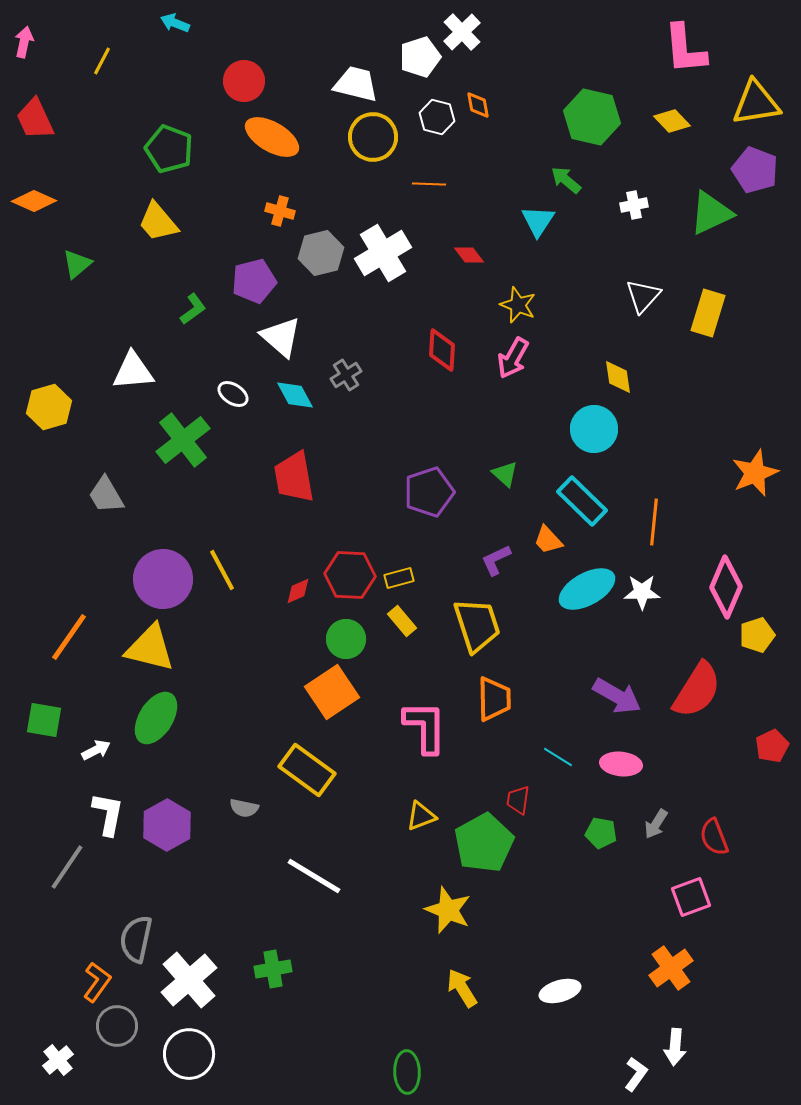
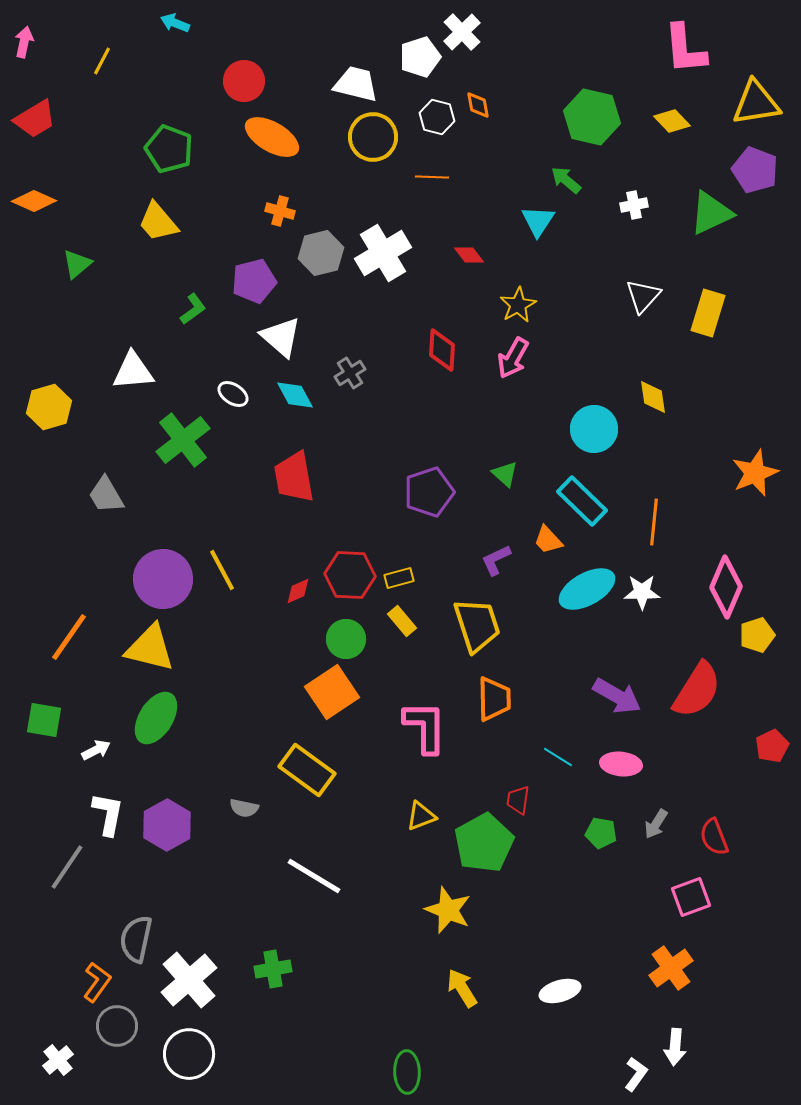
red trapezoid at (35, 119): rotated 96 degrees counterclockwise
orange line at (429, 184): moved 3 px right, 7 px up
yellow star at (518, 305): rotated 21 degrees clockwise
gray cross at (346, 375): moved 4 px right, 2 px up
yellow diamond at (618, 377): moved 35 px right, 20 px down
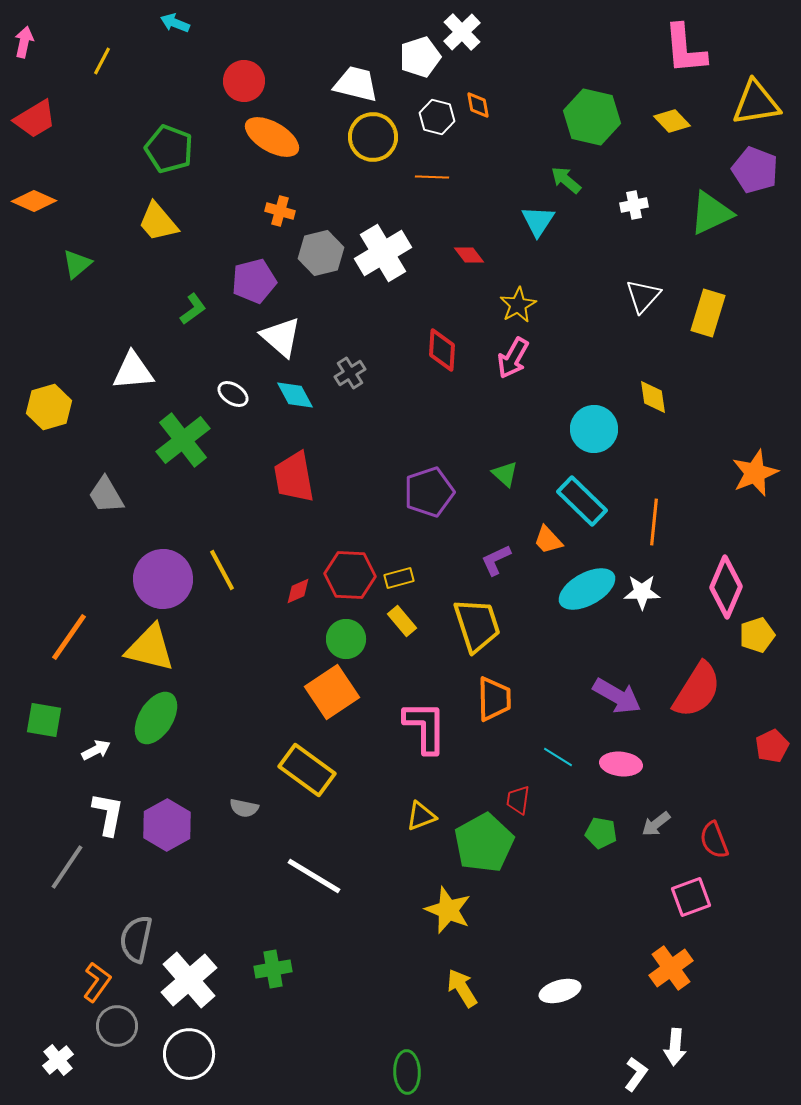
gray arrow at (656, 824): rotated 20 degrees clockwise
red semicircle at (714, 837): moved 3 px down
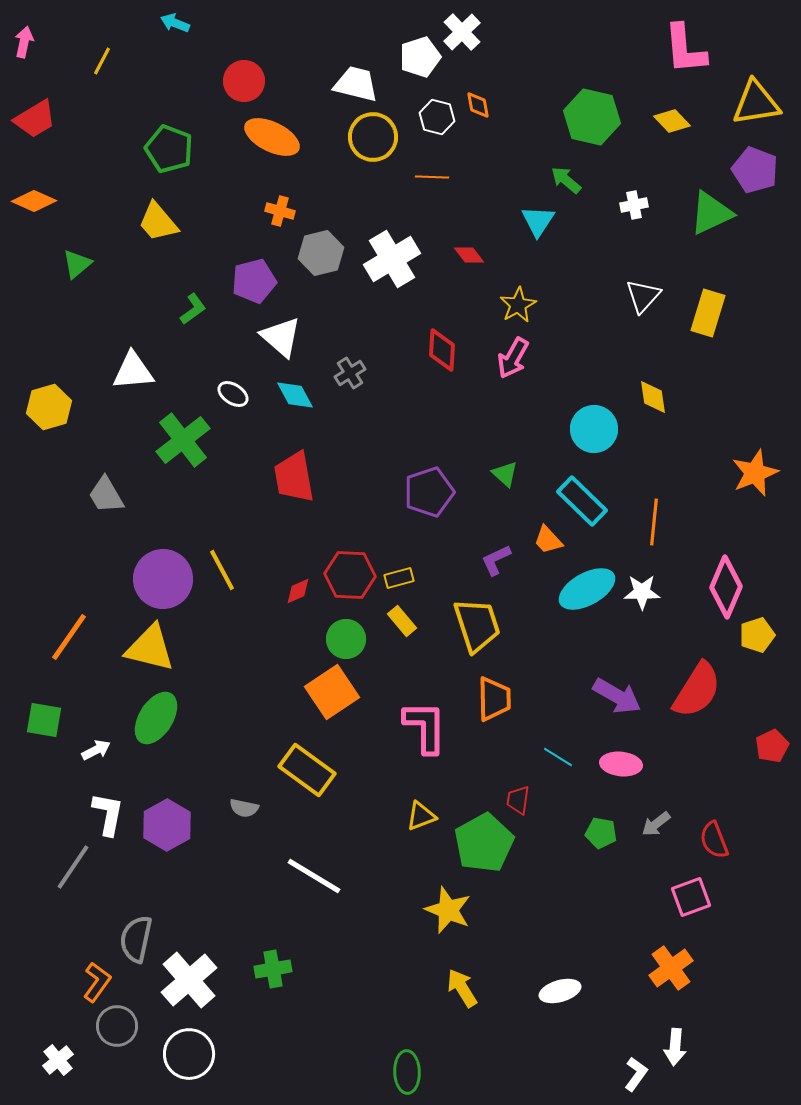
orange ellipse at (272, 137): rotated 4 degrees counterclockwise
white cross at (383, 253): moved 9 px right, 6 px down
gray line at (67, 867): moved 6 px right
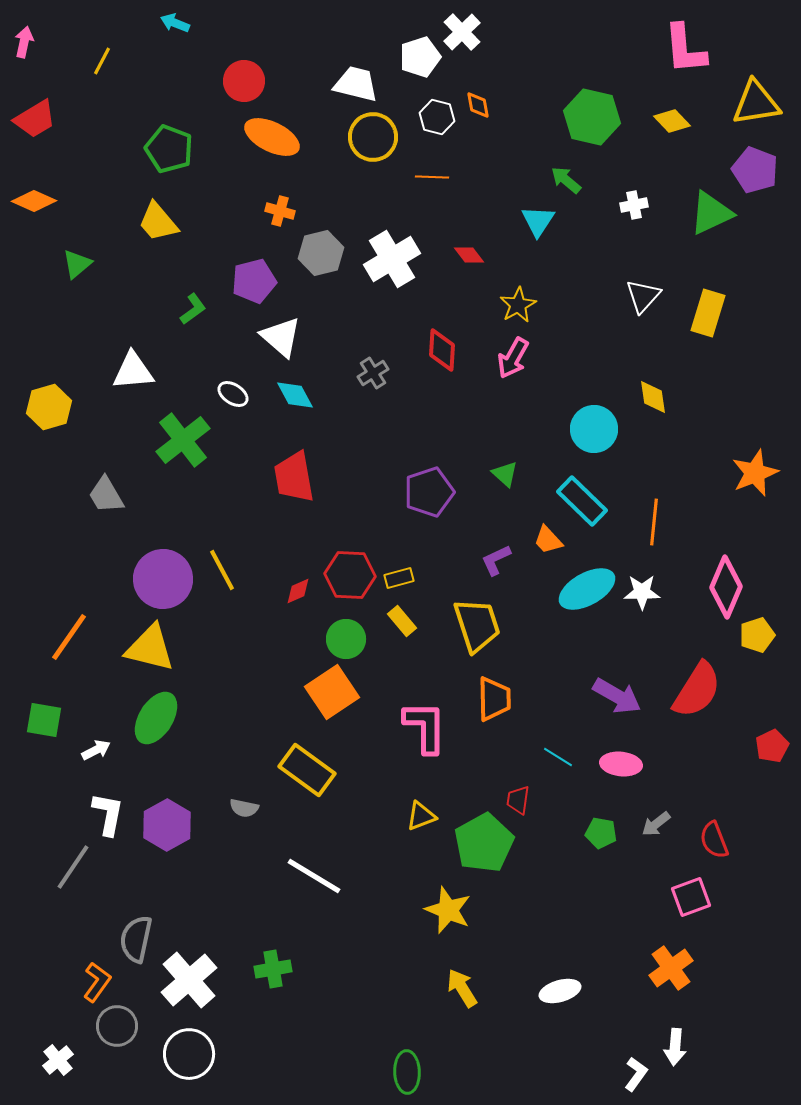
gray cross at (350, 373): moved 23 px right
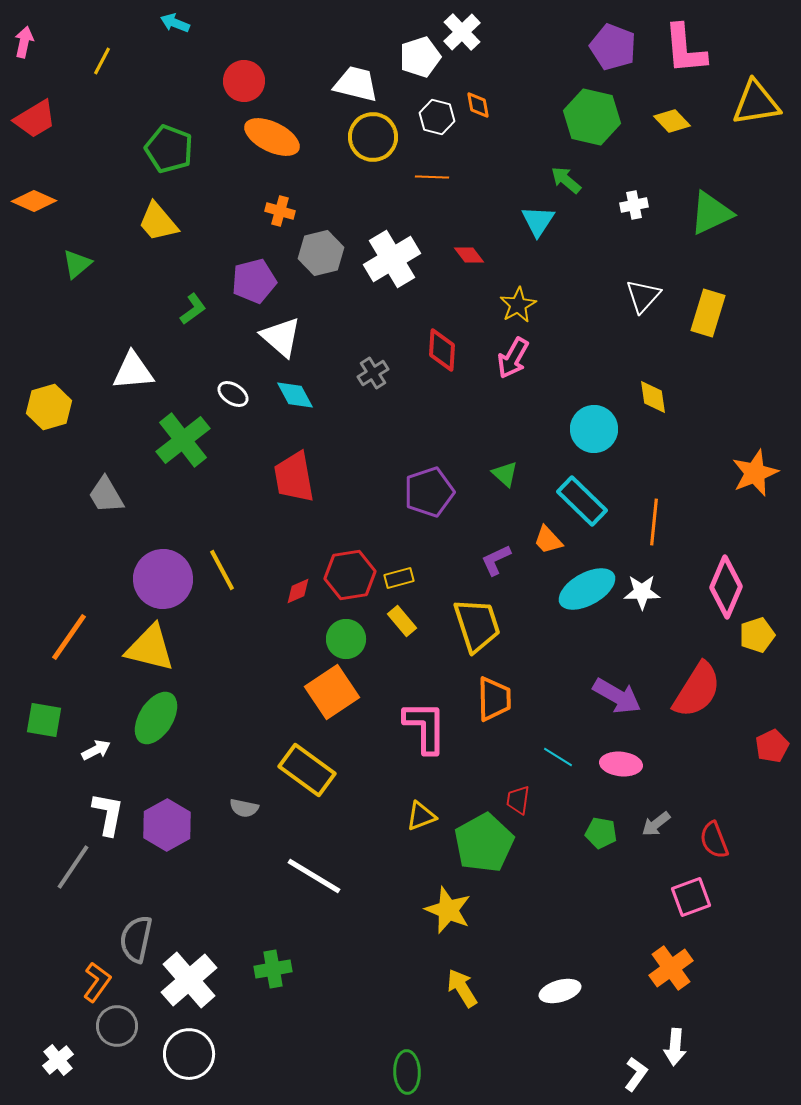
purple pentagon at (755, 170): moved 142 px left, 123 px up
red hexagon at (350, 575): rotated 12 degrees counterclockwise
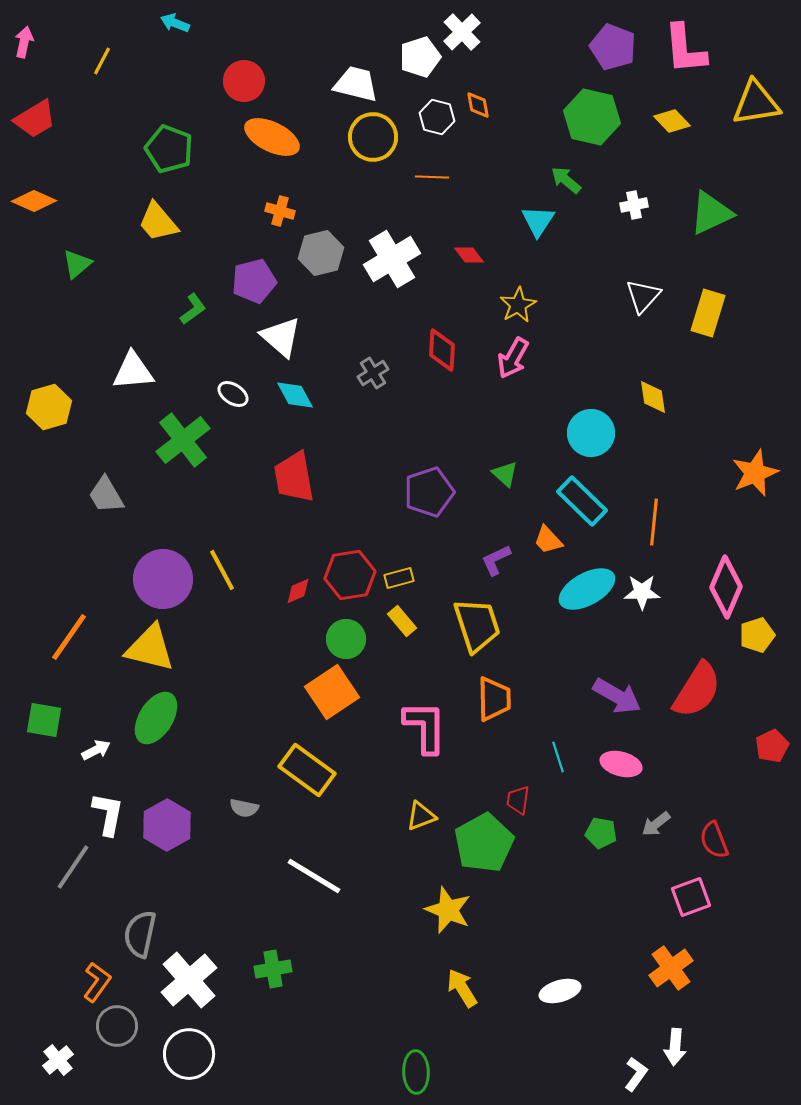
cyan circle at (594, 429): moved 3 px left, 4 px down
cyan line at (558, 757): rotated 40 degrees clockwise
pink ellipse at (621, 764): rotated 9 degrees clockwise
gray semicircle at (136, 939): moved 4 px right, 5 px up
green ellipse at (407, 1072): moved 9 px right
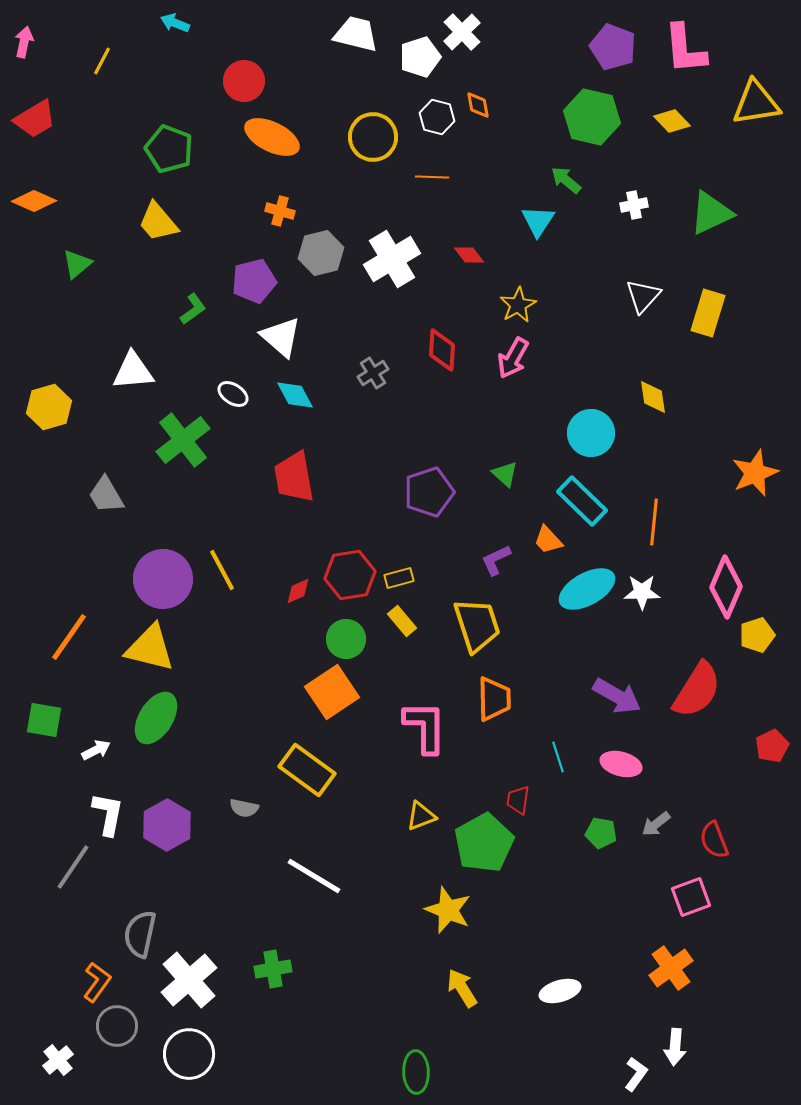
white trapezoid at (356, 84): moved 50 px up
